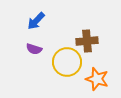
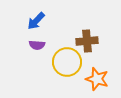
purple semicircle: moved 3 px right, 4 px up; rotated 14 degrees counterclockwise
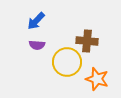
brown cross: rotated 10 degrees clockwise
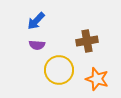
brown cross: rotated 15 degrees counterclockwise
yellow circle: moved 8 px left, 8 px down
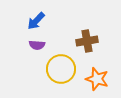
yellow circle: moved 2 px right, 1 px up
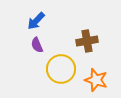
purple semicircle: rotated 63 degrees clockwise
orange star: moved 1 px left, 1 px down
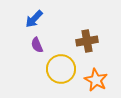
blue arrow: moved 2 px left, 2 px up
orange star: rotated 10 degrees clockwise
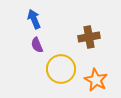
blue arrow: rotated 114 degrees clockwise
brown cross: moved 2 px right, 4 px up
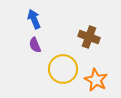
brown cross: rotated 30 degrees clockwise
purple semicircle: moved 2 px left
yellow circle: moved 2 px right
